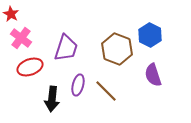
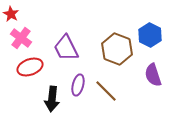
purple trapezoid: rotated 136 degrees clockwise
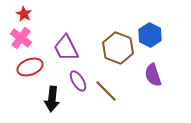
red star: moved 13 px right
brown hexagon: moved 1 px right, 1 px up
purple ellipse: moved 4 px up; rotated 45 degrees counterclockwise
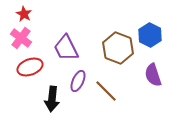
purple ellipse: rotated 55 degrees clockwise
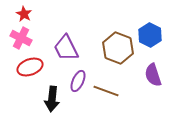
pink cross: rotated 10 degrees counterclockwise
brown line: rotated 25 degrees counterclockwise
